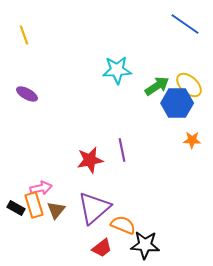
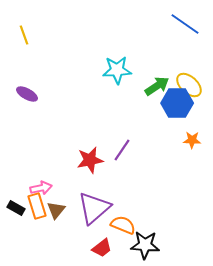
purple line: rotated 45 degrees clockwise
orange rectangle: moved 3 px right, 1 px down
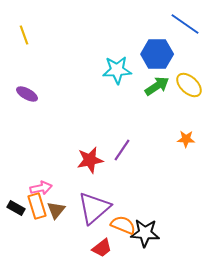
blue hexagon: moved 20 px left, 49 px up
orange star: moved 6 px left, 1 px up
black star: moved 12 px up
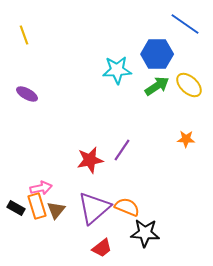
orange semicircle: moved 4 px right, 18 px up
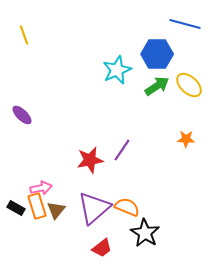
blue line: rotated 20 degrees counterclockwise
cyan star: rotated 20 degrees counterclockwise
purple ellipse: moved 5 px left, 21 px down; rotated 15 degrees clockwise
black star: rotated 28 degrees clockwise
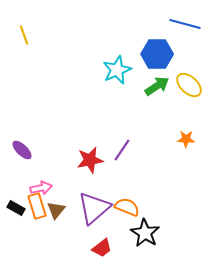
purple ellipse: moved 35 px down
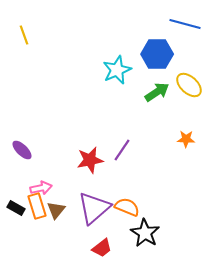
green arrow: moved 6 px down
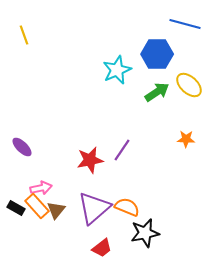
purple ellipse: moved 3 px up
orange rectangle: rotated 25 degrees counterclockwise
black star: rotated 28 degrees clockwise
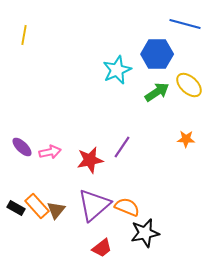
yellow line: rotated 30 degrees clockwise
purple line: moved 3 px up
pink arrow: moved 9 px right, 36 px up
purple triangle: moved 3 px up
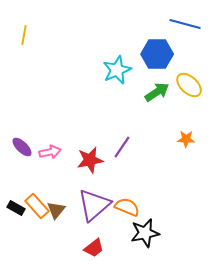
red trapezoid: moved 8 px left
